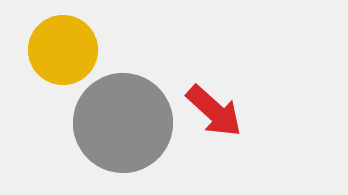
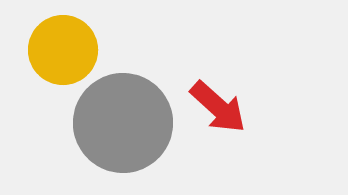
red arrow: moved 4 px right, 4 px up
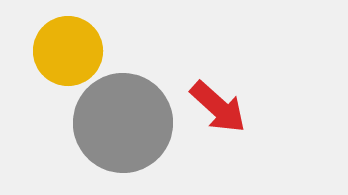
yellow circle: moved 5 px right, 1 px down
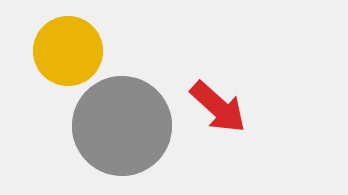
gray circle: moved 1 px left, 3 px down
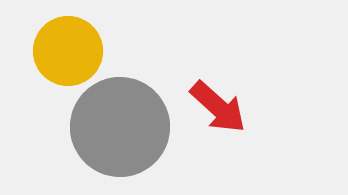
gray circle: moved 2 px left, 1 px down
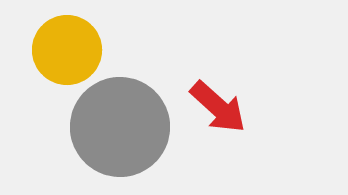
yellow circle: moved 1 px left, 1 px up
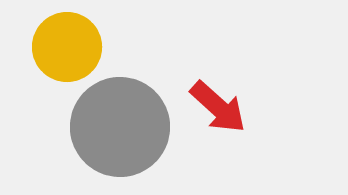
yellow circle: moved 3 px up
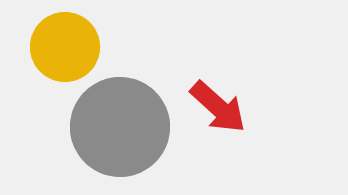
yellow circle: moved 2 px left
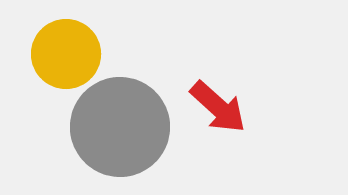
yellow circle: moved 1 px right, 7 px down
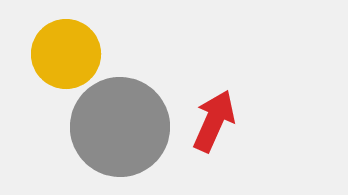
red arrow: moved 4 px left, 14 px down; rotated 108 degrees counterclockwise
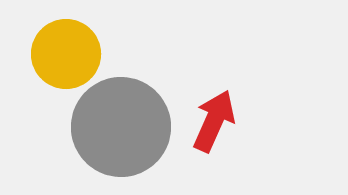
gray circle: moved 1 px right
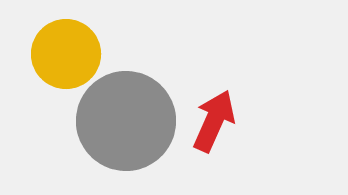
gray circle: moved 5 px right, 6 px up
